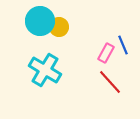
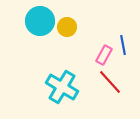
yellow circle: moved 8 px right
blue line: rotated 12 degrees clockwise
pink rectangle: moved 2 px left, 2 px down
cyan cross: moved 17 px right, 17 px down
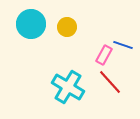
cyan circle: moved 9 px left, 3 px down
blue line: rotated 60 degrees counterclockwise
cyan cross: moved 6 px right
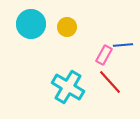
blue line: rotated 24 degrees counterclockwise
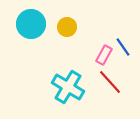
blue line: moved 2 px down; rotated 60 degrees clockwise
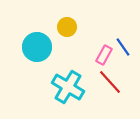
cyan circle: moved 6 px right, 23 px down
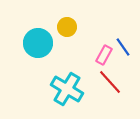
cyan circle: moved 1 px right, 4 px up
cyan cross: moved 1 px left, 2 px down
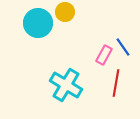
yellow circle: moved 2 px left, 15 px up
cyan circle: moved 20 px up
red line: moved 6 px right, 1 px down; rotated 52 degrees clockwise
cyan cross: moved 1 px left, 4 px up
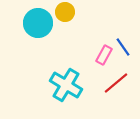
red line: rotated 40 degrees clockwise
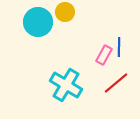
cyan circle: moved 1 px up
blue line: moved 4 px left; rotated 36 degrees clockwise
